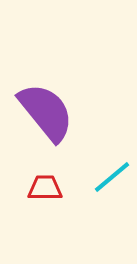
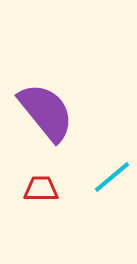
red trapezoid: moved 4 px left, 1 px down
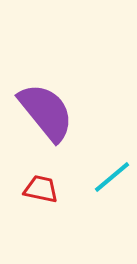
red trapezoid: rotated 12 degrees clockwise
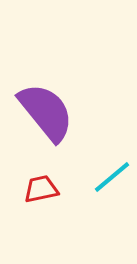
red trapezoid: rotated 24 degrees counterclockwise
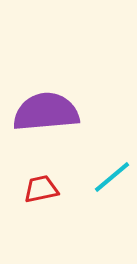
purple semicircle: rotated 56 degrees counterclockwise
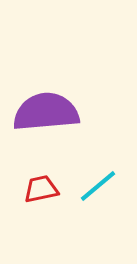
cyan line: moved 14 px left, 9 px down
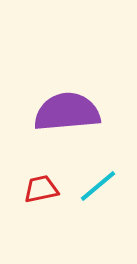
purple semicircle: moved 21 px right
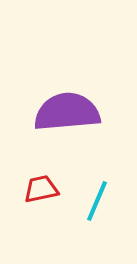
cyan line: moved 1 px left, 15 px down; rotated 27 degrees counterclockwise
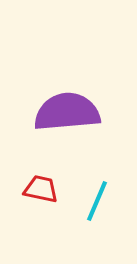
red trapezoid: rotated 24 degrees clockwise
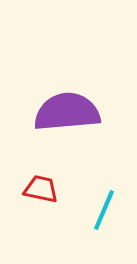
cyan line: moved 7 px right, 9 px down
